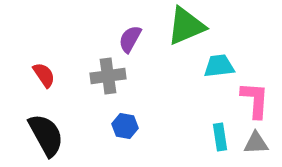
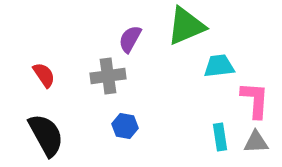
gray triangle: moved 1 px up
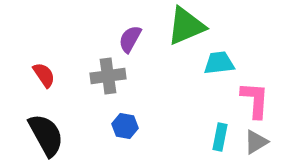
cyan trapezoid: moved 3 px up
cyan rectangle: rotated 20 degrees clockwise
gray triangle: rotated 28 degrees counterclockwise
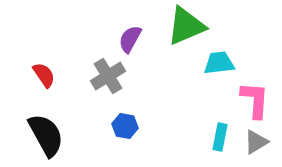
gray cross: rotated 24 degrees counterclockwise
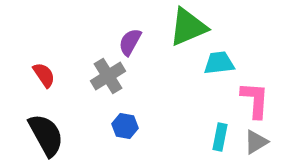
green triangle: moved 2 px right, 1 px down
purple semicircle: moved 3 px down
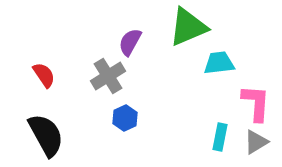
pink L-shape: moved 1 px right, 3 px down
blue hexagon: moved 8 px up; rotated 25 degrees clockwise
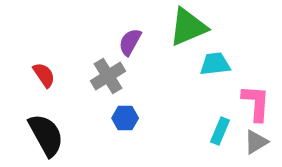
cyan trapezoid: moved 4 px left, 1 px down
blue hexagon: rotated 25 degrees clockwise
cyan rectangle: moved 6 px up; rotated 12 degrees clockwise
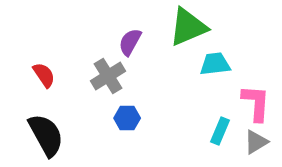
blue hexagon: moved 2 px right
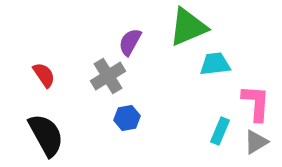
blue hexagon: rotated 10 degrees counterclockwise
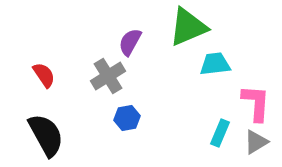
cyan rectangle: moved 2 px down
